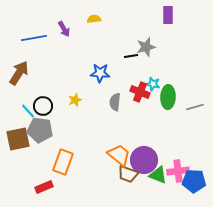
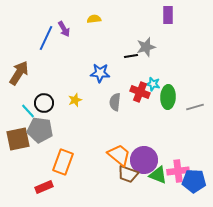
blue line: moved 12 px right; rotated 55 degrees counterclockwise
black circle: moved 1 px right, 3 px up
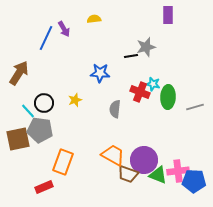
gray semicircle: moved 7 px down
orange trapezoid: moved 6 px left; rotated 10 degrees counterclockwise
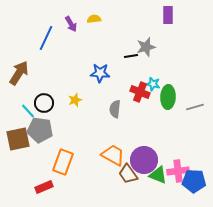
purple arrow: moved 7 px right, 5 px up
brown trapezoid: rotated 35 degrees clockwise
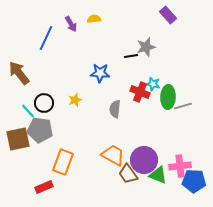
purple rectangle: rotated 42 degrees counterclockwise
brown arrow: rotated 70 degrees counterclockwise
gray line: moved 12 px left, 1 px up
pink cross: moved 2 px right, 5 px up
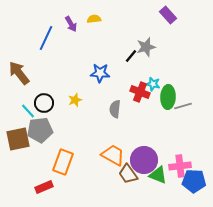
black line: rotated 40 degrees counterclockwise
gray pentagon: rotated 15 degrees counterclockwise
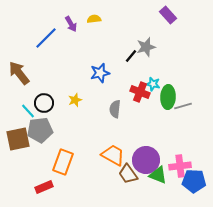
blue line: rotated 20 degrees clockwise
blue star: rotated 18 degrees counterclockwise
purple circle: moved 2 px right
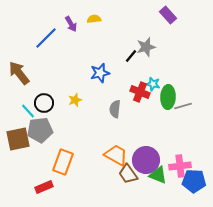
orange trapezoid: moved 3 px right
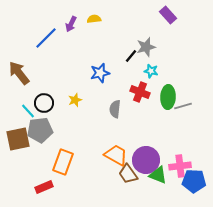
purple arrow: rotated 56 degrees clockwise
cyan star: moved 2 px left, 13 px up
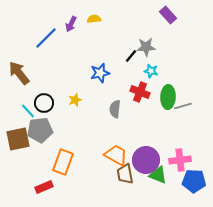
gray star: rotated 12 degrees clockwise
pink cross: moved 6 px up
brown trapezoid: moved 3 px left; rotated 25 degrees clockwise
